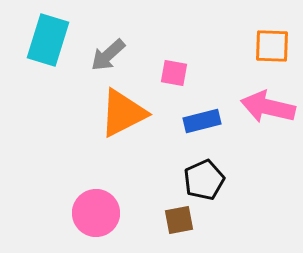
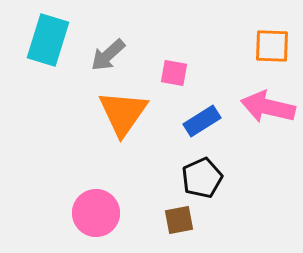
orange triangle: rotated 28 degrees counterclockwise
blue rectangle: rotated 18 degrees counterclockwise
black pentagon: moved 2 px left, 2 px up
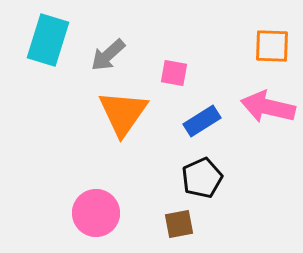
brown square: moved 4 px down
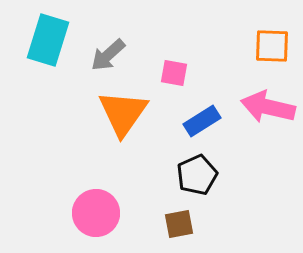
black pentagon: moved 5 px left, 3 px up
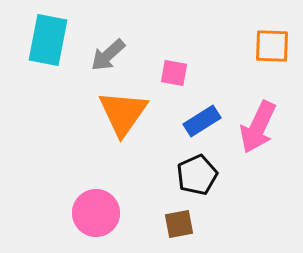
cyan rectangle: rotated 6 degrees counterclockwise
pink arrow: moved 10 px left, 20 px down; rotated 78 degrees counterclockwise
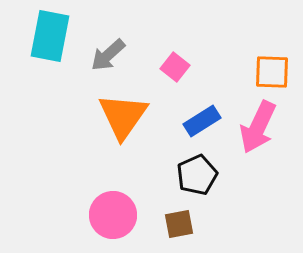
cyan rectangle: moved 2 px right, 4 px up
orange square: moved 26 px down
pink square: moved 1 px right, 6 px up; rotated 28 degrees clockwise
orange triangle: moved 3 px down
pink circle: moved 17 px right, 2 px down
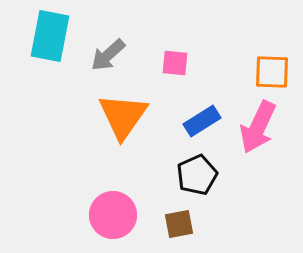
pink square: moved 4 px up; rotated 32 degrees counterclockwise
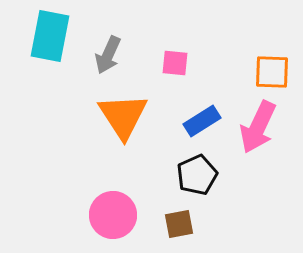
gray arrow: rotated 24 degrees counterclockwise
orange triangle: rotated 8 degrees counterclockwise
